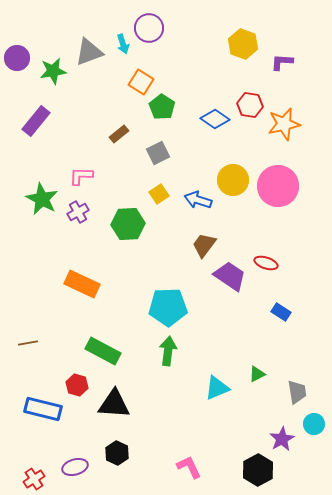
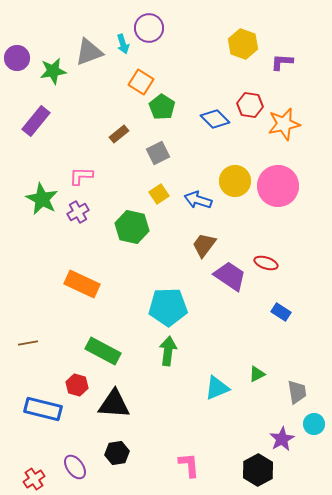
blue diamond at (215, 119): rotated 12 degrees clockwise
yellow circle at (233, 180): moved 2 px right, 1 px down
green hexagon at (128, 224): moved 4 px right, 3 px down; rotated 16 degrees clockwise
black hexagon at (117, 453): rotated 25 degrees clockwise
purple ellipse at (75, 467): rotated 70 degrees clockwise
pink L-shape at (189, 467): moved 2 px up; rotated 20 degrees clockwise
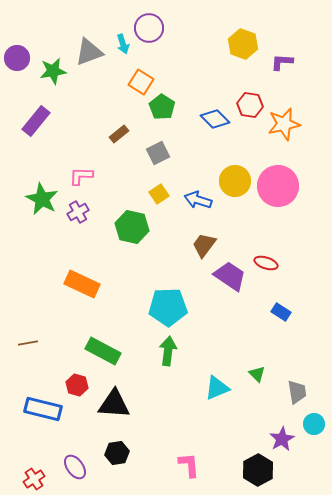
green triangle at (257, 374): rotated 48 degrees counterclockwise
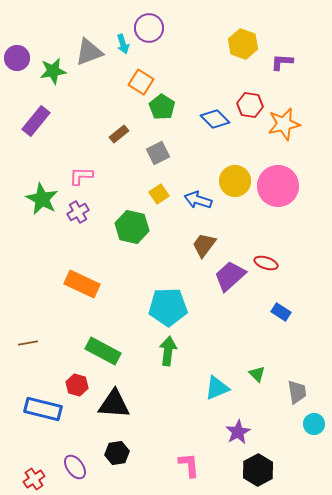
purple trapezoid at (230, 276): rotated 76 degrees counterclockwise
purple star at (282, 439): moved 44 px left, 7 px up
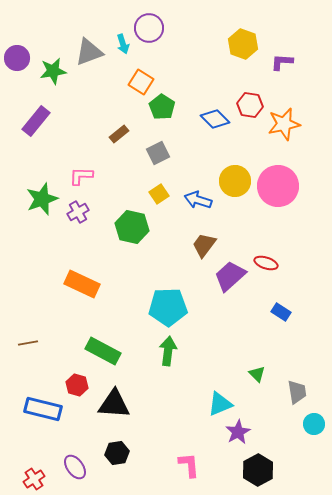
green star at (42, 199): rotated 24 degrees clockwise
cyan triangle at (217, 388): moved 3 px right, 16 px down
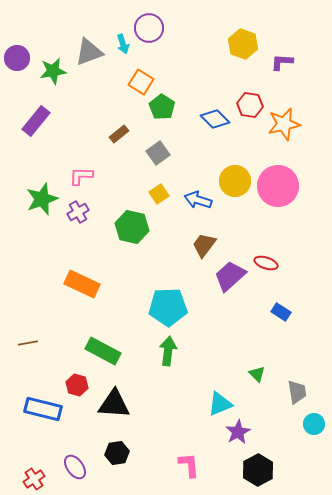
gray square at (158, 153): rotated 10 degrees counterclockwise
